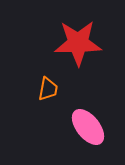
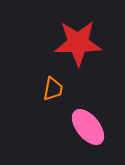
orange trapezoid: moved 5 px right
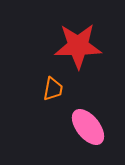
red star: moved 3 px down
